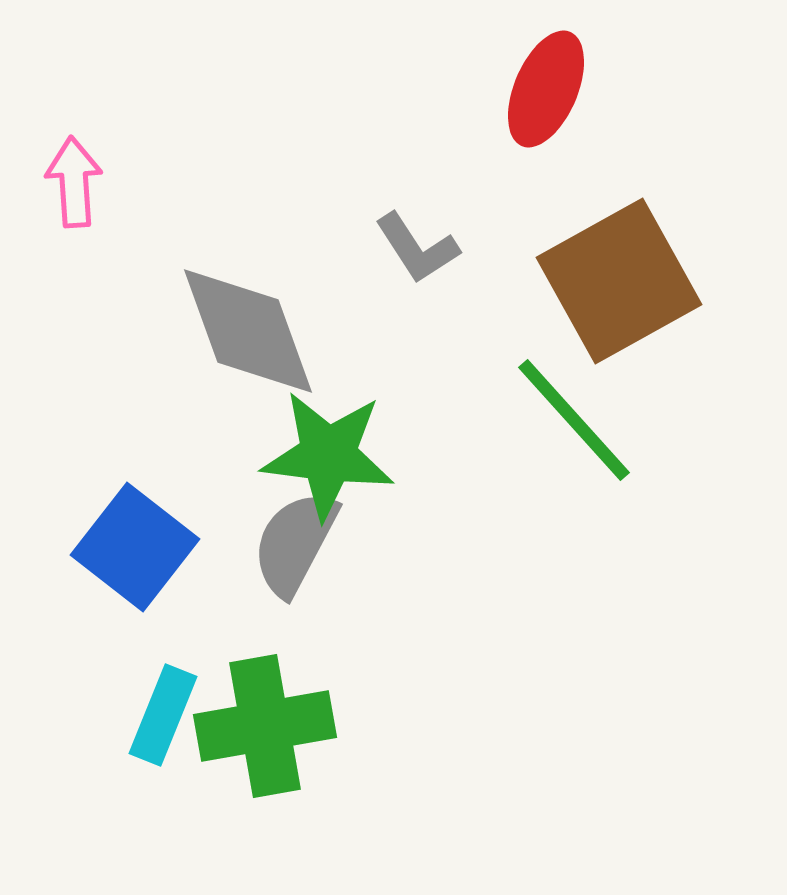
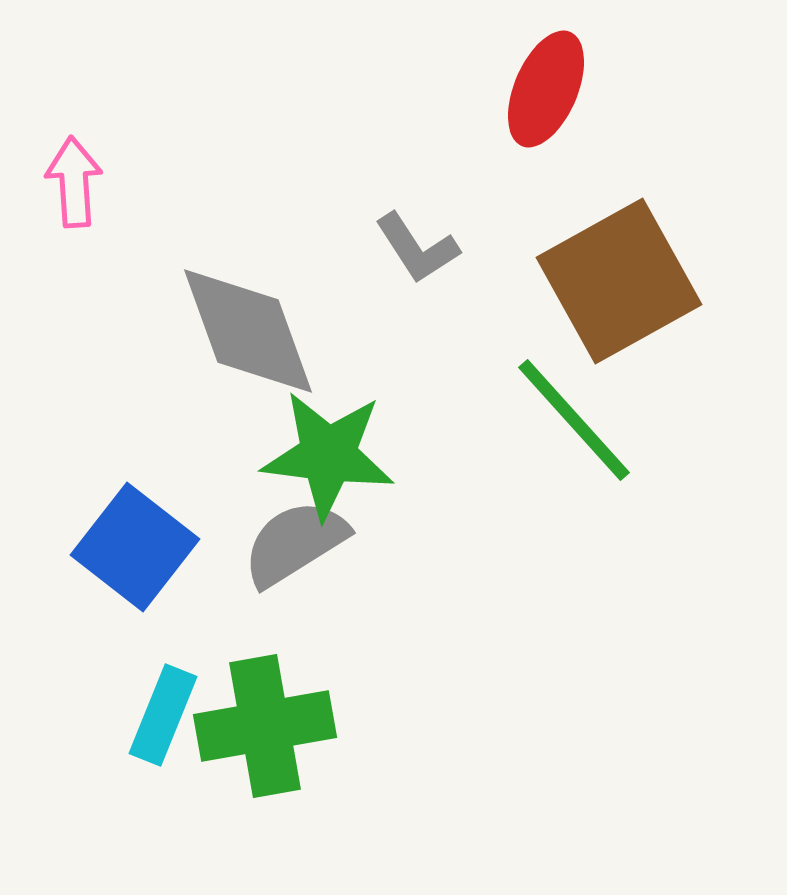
gray semicircle: rotated 30 degrees clockwise
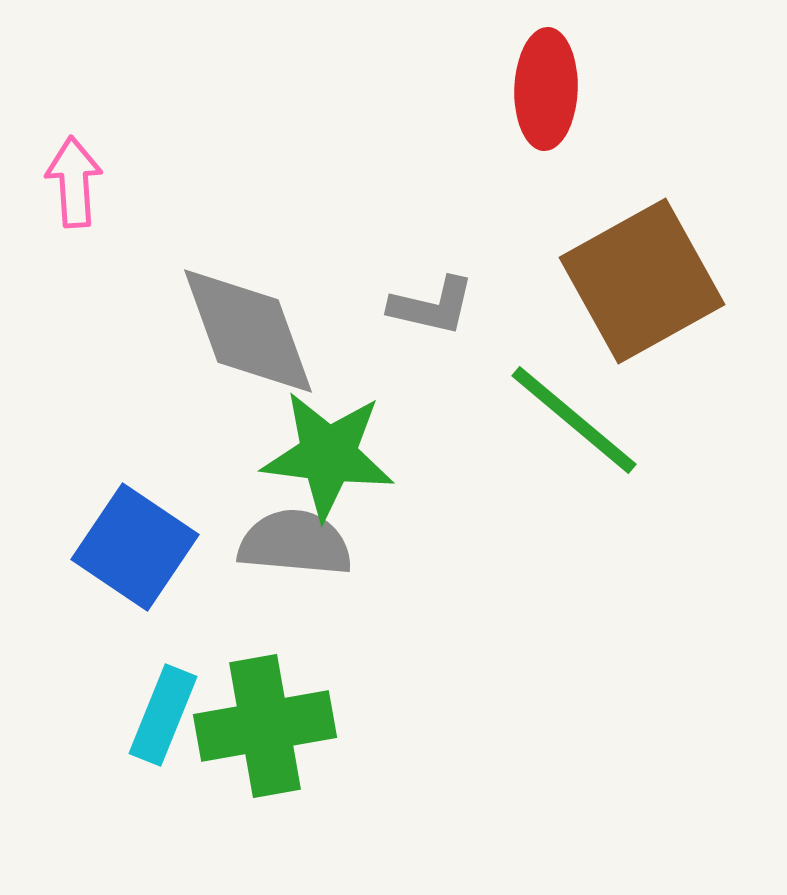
red ellipse: rotated 21 degrees counterclockwise
gray L-shape: moved 15 px right, 58 px down; rotated 44 degrees counterclockwise
brown square: moved 23 px right
green line: rotated 8 degrees counterclockwise
gray semicircle: rotated 37 degrees clockwise
blue square: rotated 4 degrees counterclockwise
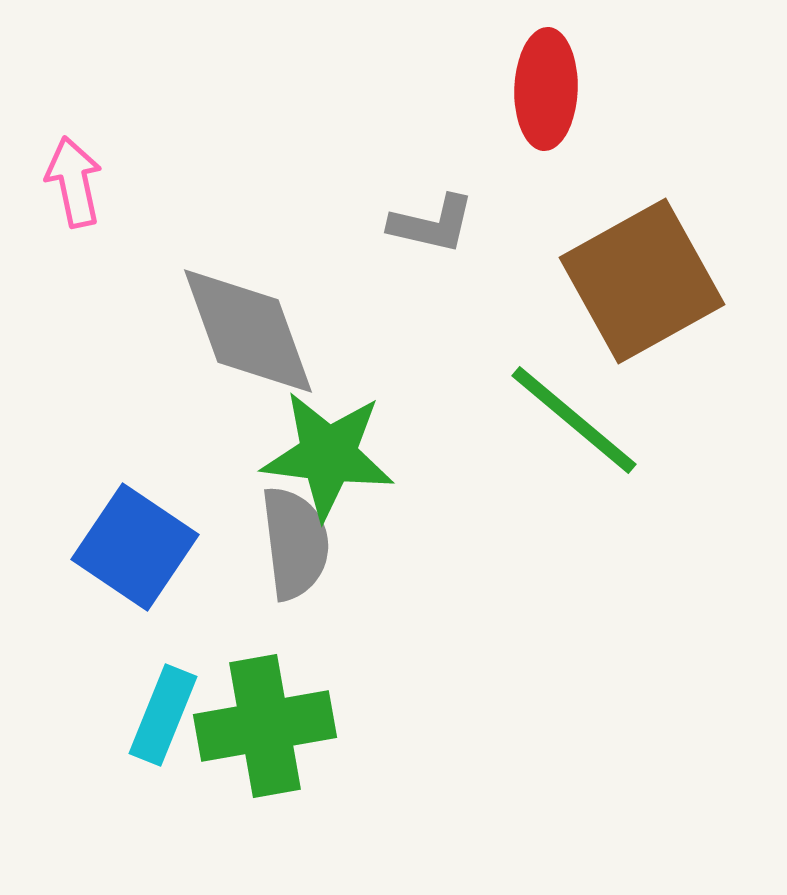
pink arrow: rotated 8 degrees counterclockwise
gray L-shape: moved 82 px up
gray semicircle: rotated 78 degrees clockwise
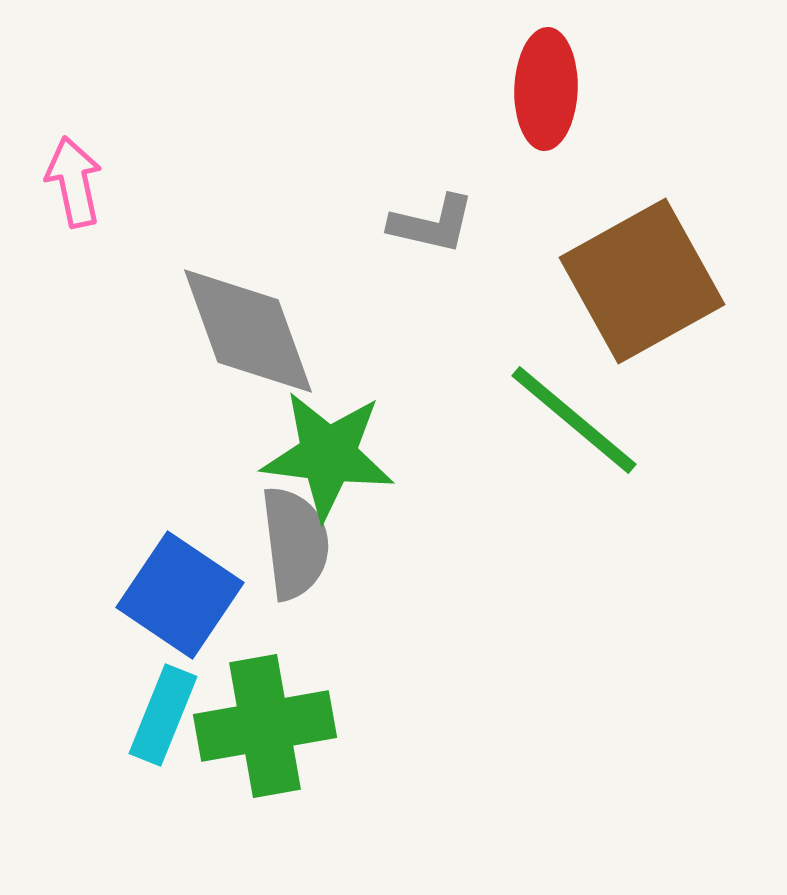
blue square: moved 45 px right, 48 px down
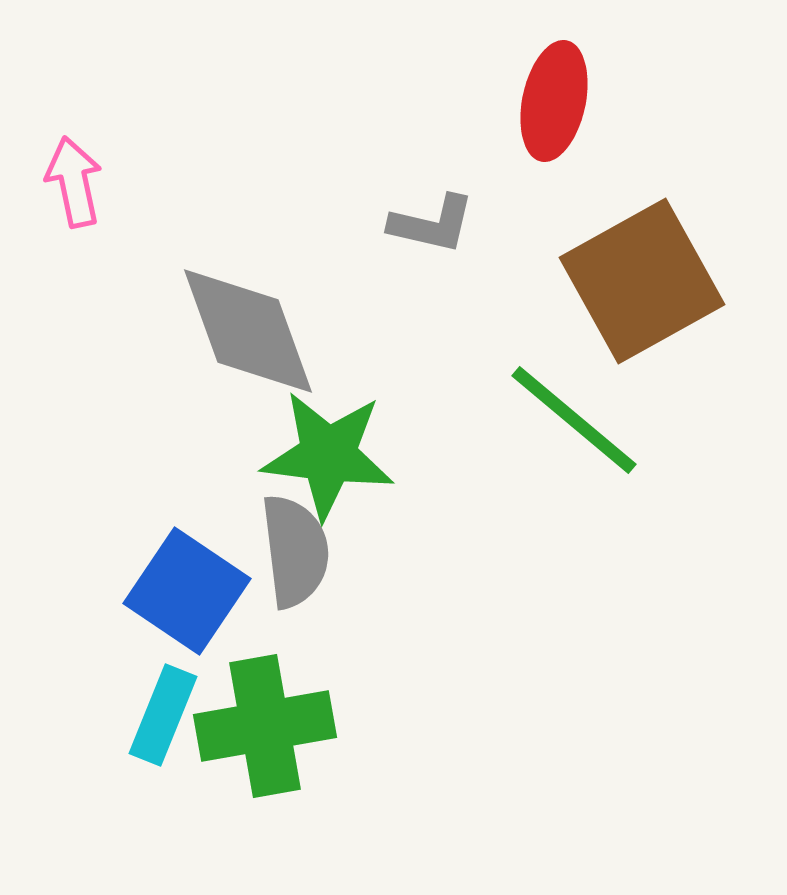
red ellipse: moved 8 px right, 12 px down; rotated 10 degrees clockwise
gray semicircle: moved 8 px down
blue square: moved 7 px right, 4 px up
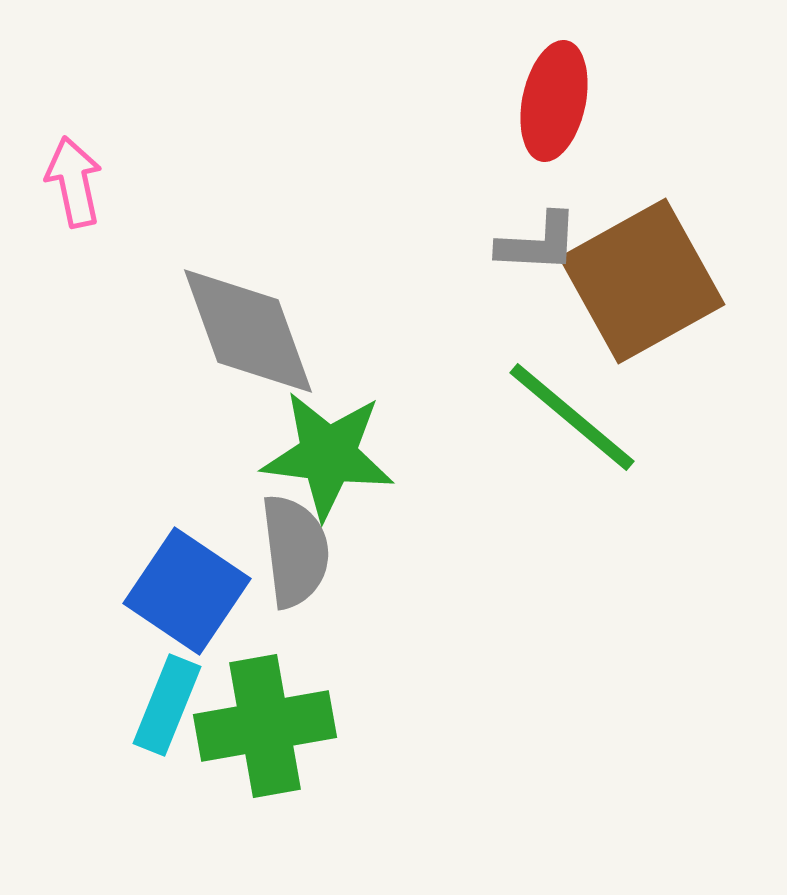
gray L-shape: moved 106 px right, 19 px down; rotated 10 degrees counterclockwise
green line: moved 2 px left, 3 px up
cyan rectangle: moved 4 px right, 10 px up
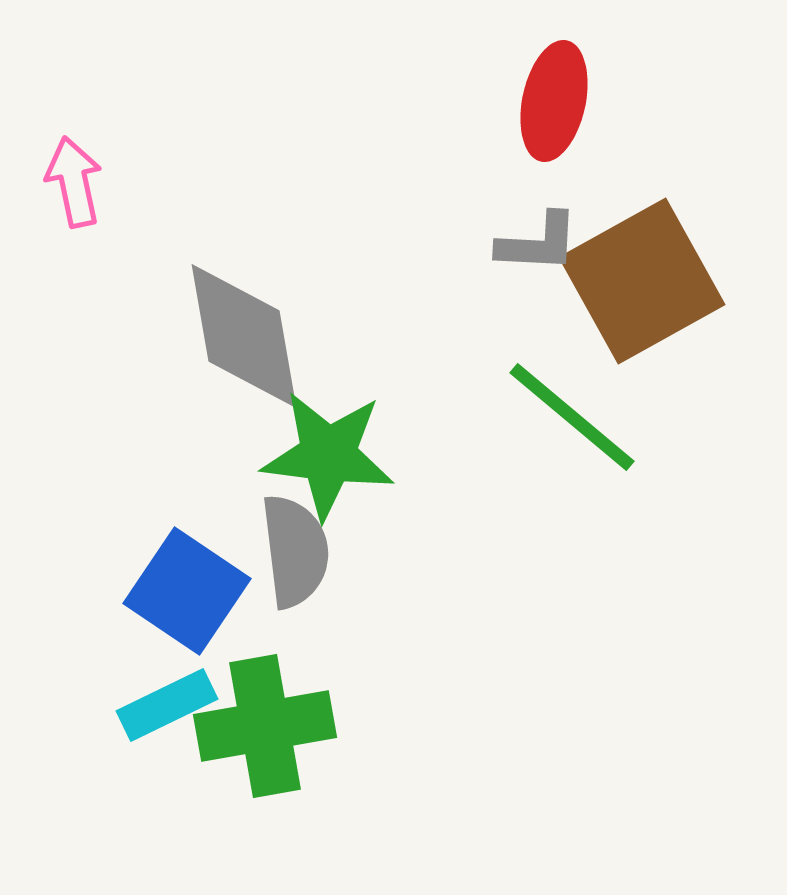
gray diamond: moved 4 px left, 5 px down; rotated 10 degrees clockwise
cyan rectangle: rotated 42 degrees clockwise
